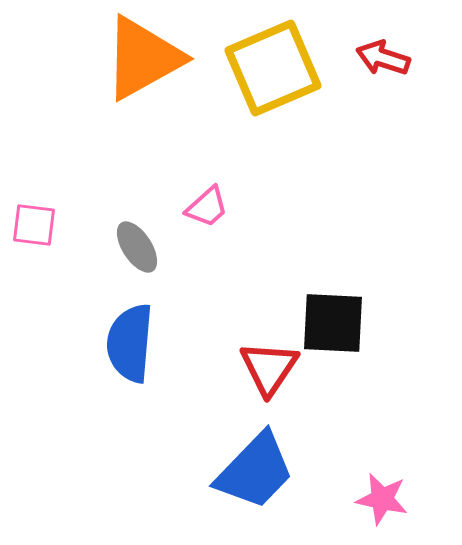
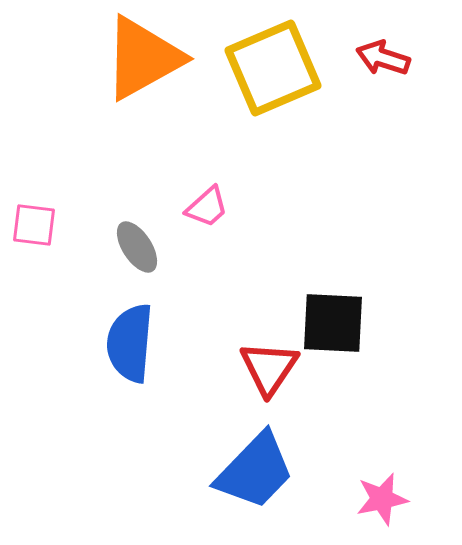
pink star: rotated 24 degrees counterclockwise
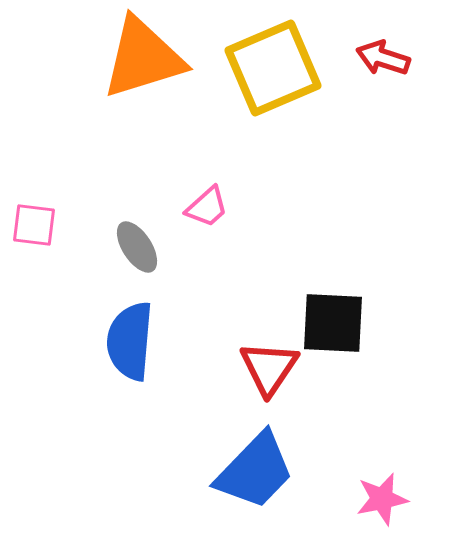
orange triangle: rotated 12 degrees clockwise
blue semicircle: moved 2 px up
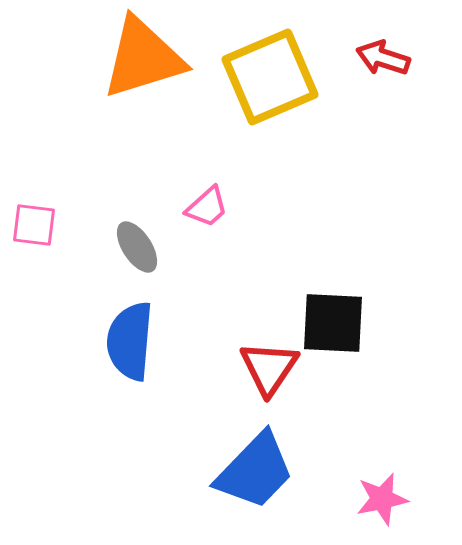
yellow square: moved 3 px left, 9 px down
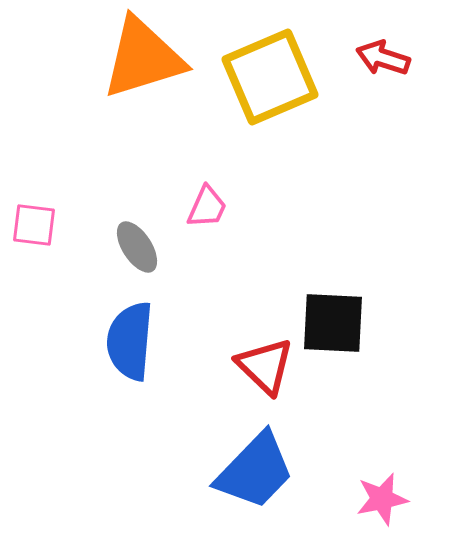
pink trapezoid: rotated 24 degrees counterclockwise
red triangle: moved 4 px left, 2 px up; rotated 20 degrees counterclockwise
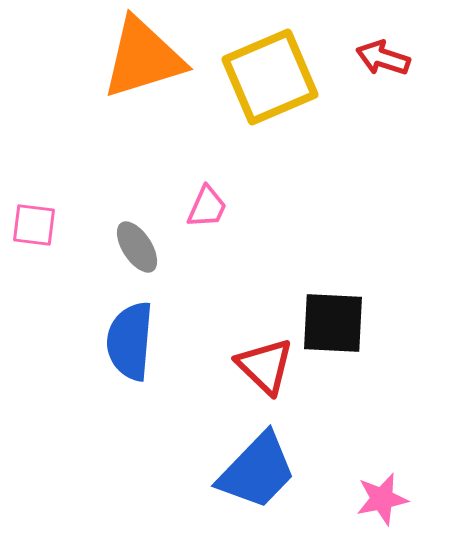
blue trapezoid: moved 2 px right
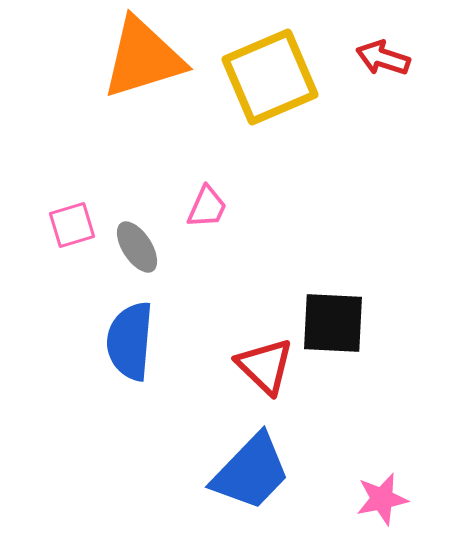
pink square: moved 38 px right; rotated 24 degrees counterclockwise
blue trapezoid: moved 6 px left, 1 px down
